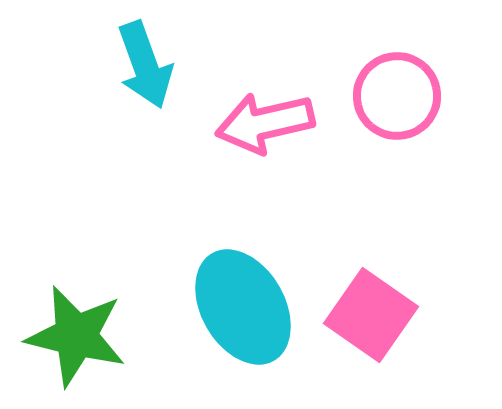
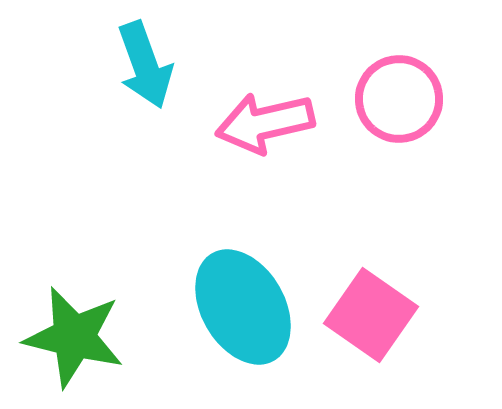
pink circle: moved 2 px right, 3 px down
green star: moved 2 px left, 1 px down
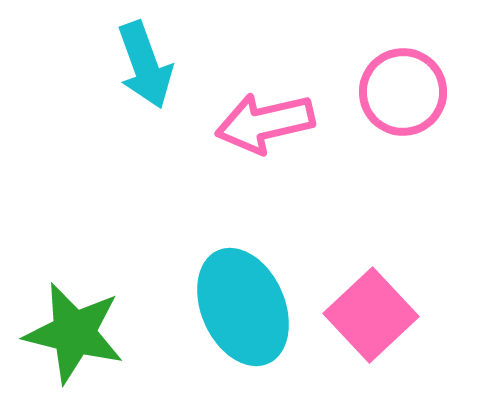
pink circle: moved 4 px right, 7 px up
cyan ellipse: rotated 6 degrees clockwise
pink square: rotated 12 degrees clockwise
green star: moved 4 px up
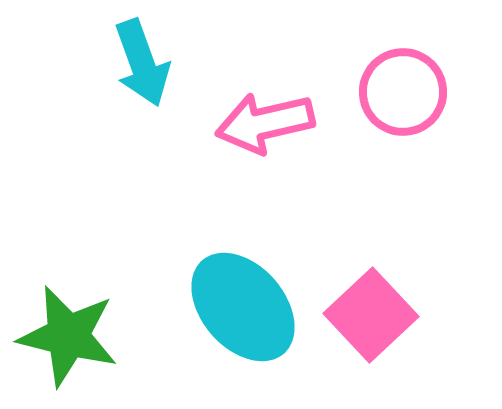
cyan arrow: moved 3 px left, 2 px up
cyan ellipse: rotated 17 degrees counterclockwise
green star: moved 6 px left, 3 px down
